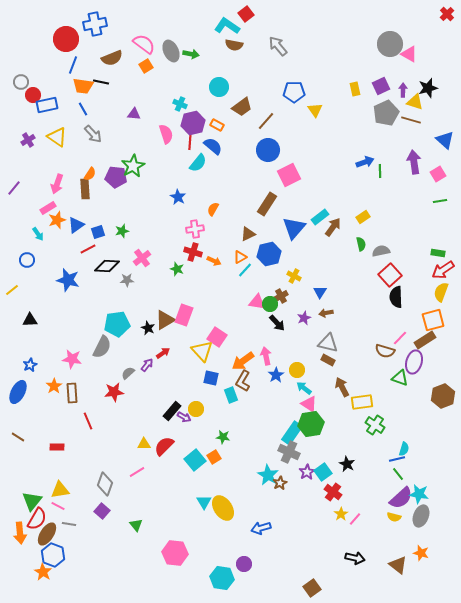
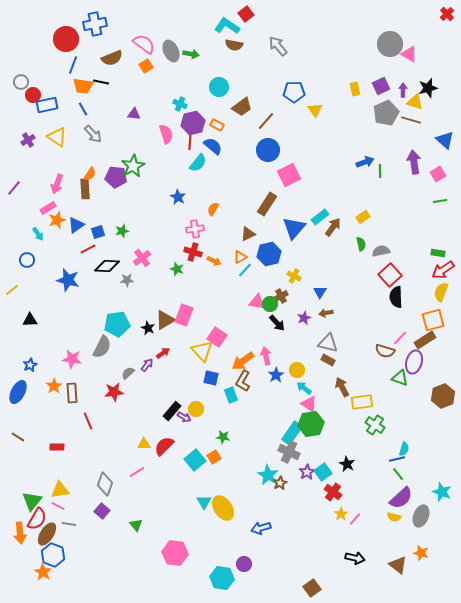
cyan star at (419, 494): moved 23 px right, 2 px up; rotated 12 degrees clockwise
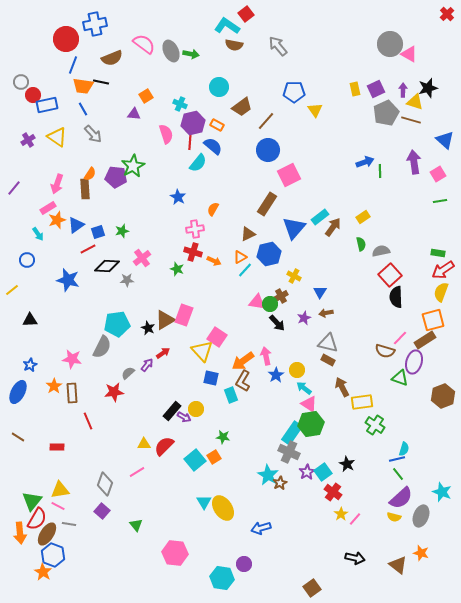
orange square at (146, 66): moved 30 px down
purple square at (381, 86): moved 5 px left, 3 px down
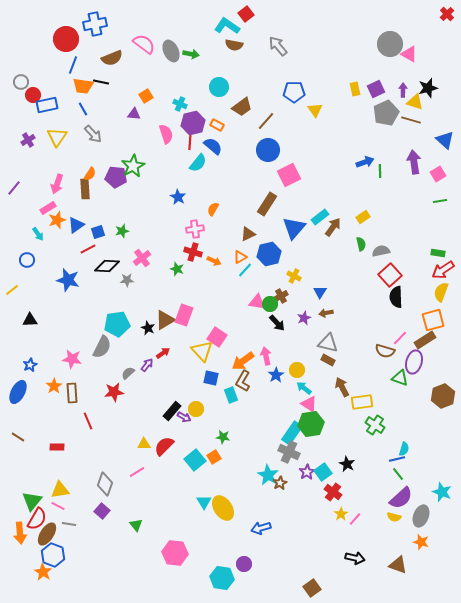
yellow triangle at (57, 137): rotated 30 degrees clockwise
orange star at (421, 553): moved 11 px up
brown triangle at (398, 565): rotated 18 degrees counterclockwise
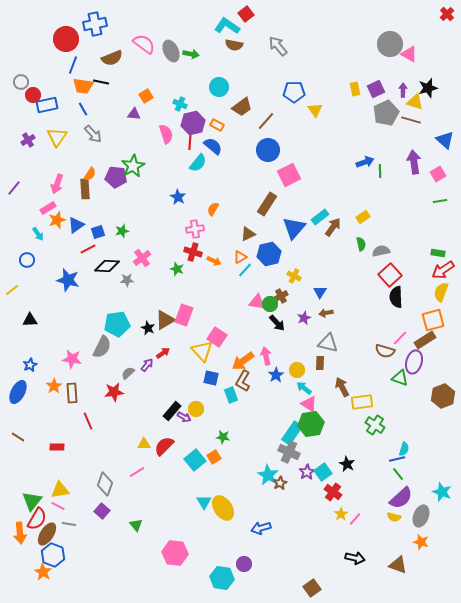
brown rectangle at (328, 360): moved 8 px left, 3 px down; rotated 64 degrees clockwise
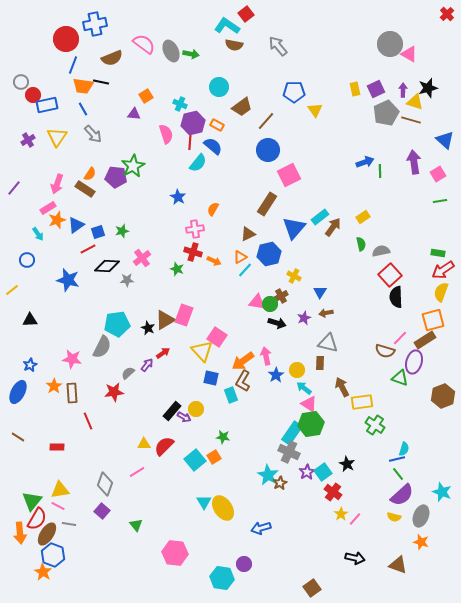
brown rectangle at (85, 189): rotated 54 degrees counterclockwise
black arrow at (277, 323): rotated 30 degrees counterclockwise
purple semicircle at (401, 498): moved 1 px right, 3 px up
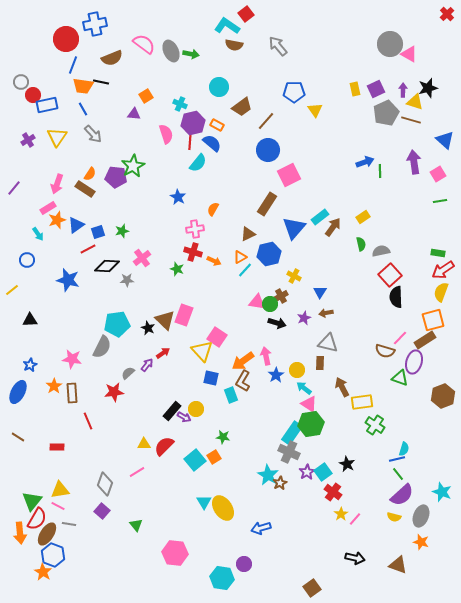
blue semicircle at (213, 146): moved 1 px left, 3 px up
brown triangle at (165, 320): rotated 45 degrees counterclockwise
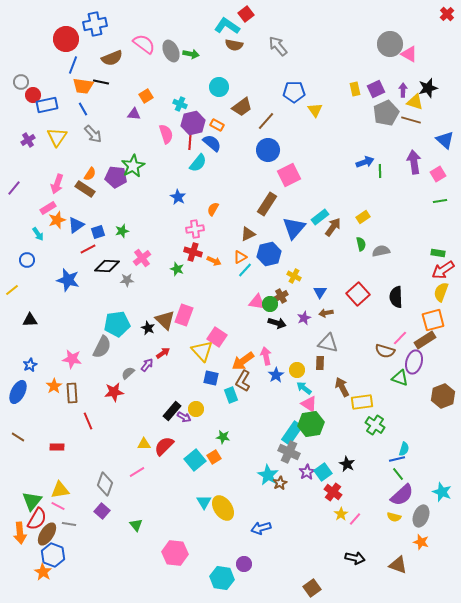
red square at (390, 275): moved 32 px left, 19 px down
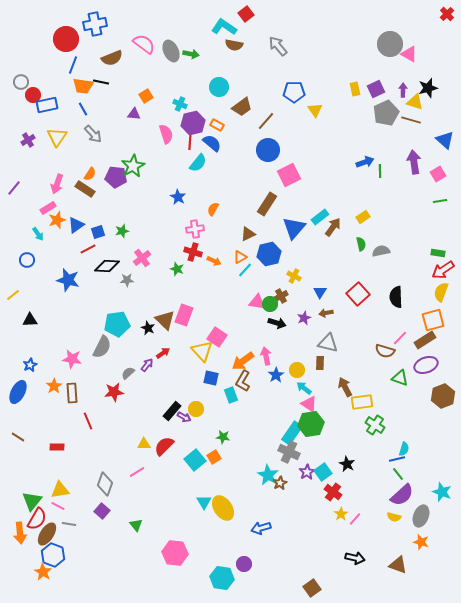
cyan L-shape at (227, 26): moved 3 px left, 1 px down
yellow line at (12, 290): moved 1 px right, 5 px down
purple ellipse at (414, 362): moved 12 px right, 3 px down; rotated 55 degrees clockwise
brown arrow at (342, 387): moved 3 px right
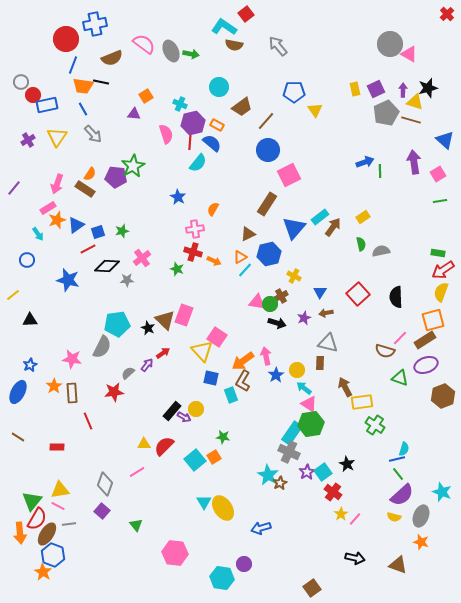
gray line at (69, 524): rotated 16 degrees counterclockwise
